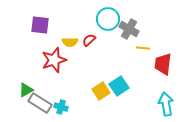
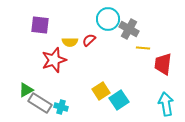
cyan square: moved 14 px down
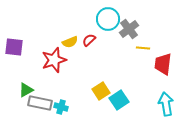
purple square: moved 26 px left, 22 px down
gray cross: rotated 24 degrees clockwise
yellow semicircle: rotated 21 degrees counterclockwise
gray rectangle: rotated 20 degrees counterclockwise
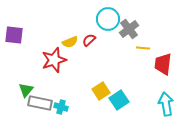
purple square: moved 12 px up
green triangle: rotated 21 degrees counterclockwise
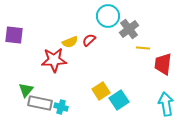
cyan circle: moved 3 px up
red star: rotated 15 degrees clockwise
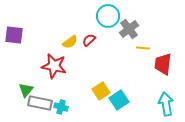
yellow semicircle: rotated 14 degrees counterclockwise
red star: moved 6 px down; rotated 15 degrees clockwise
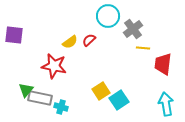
gray cross: moved 4 px right
gray rectangle: moved 5 px up
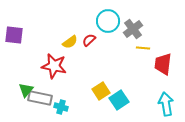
cyan circle: moved 5 px down
